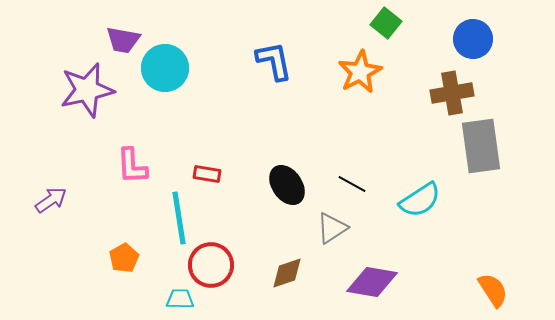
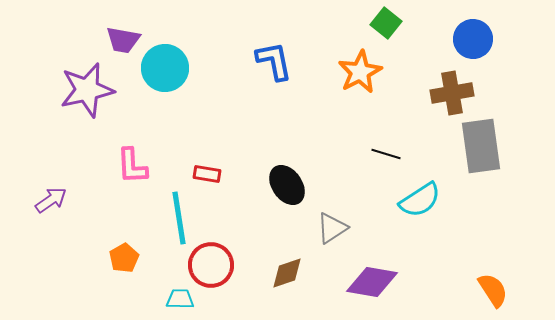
black line: moved 34 px right, 30 px up; rotated 12 degrees counterclockwise
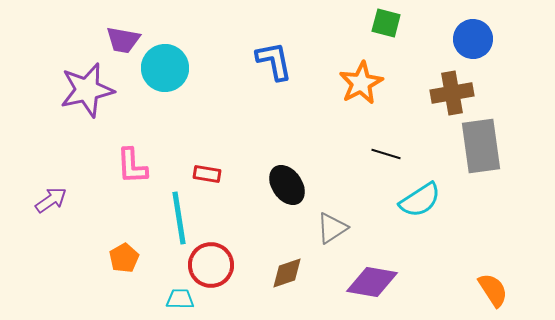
green square: rotated 24 degrees counterclockwise
orange star: moved 1 px right, 11 px down
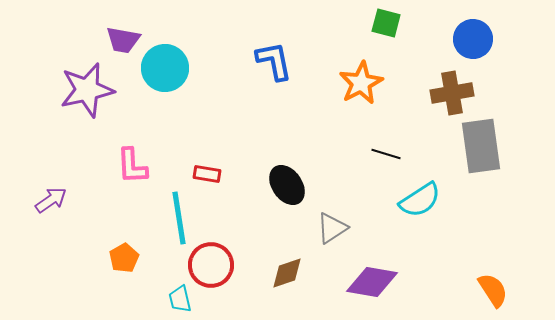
cyan trapezoid: rotated 104 degrees counterclockwise
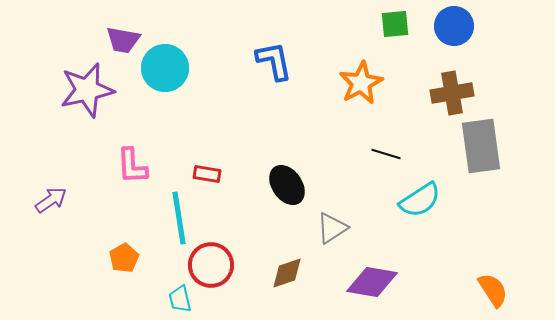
green square: moved 9 px right, 1 px down; rotated 20 degrees counterclockwise
blue circle: moved 19 px left, 13 px up
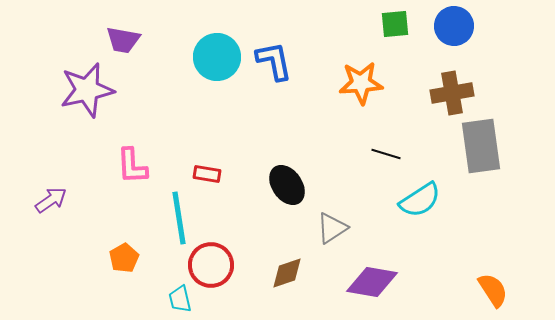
cyan circle: moved 52 px right, 11 px up
orange star: rotated 24 degrees clockwise
